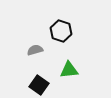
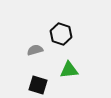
black hexagon: moved 3 px down
black square: moved 1 px left; rotated 18 degrees counterclockwise
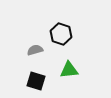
black square: moved 2 px left, 4 px up
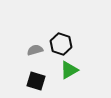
black hexagon: moved 10 px down
green triangle: rotated 24 degrees counterclockwise
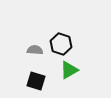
gray semicircle: rotated 21 degrees clockwise
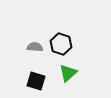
gray semicircle: moved 3 px up
green triangle: moved 1 px left, 3 px down; rotated 12 degrees counterclockwise
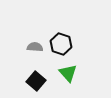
green triangle: rotated 30 degrees counterclockwise
black square: rotated 24 degrees clockwise
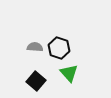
black hexagon: moved 2 px left, 4 px down
green triangle: moved 1 px right
